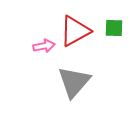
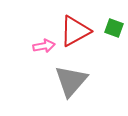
green square: rotated 18 degrees clockwise
gray triangle: moved 3 px left, 1 px up
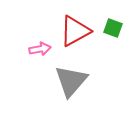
green square: moved 1 px left
pink arrow: moved 4 px left, 3 px down
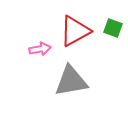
gray triangle: rotated 39 degrees clockwise
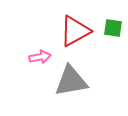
green square: rotated 12 degrees counterclockwise
pink arrow: moved 8 px down
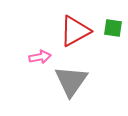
gray triangle: rotated 45 degrees counterclockwise
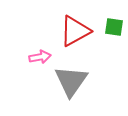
green square: moved 1 px right, 1 px up
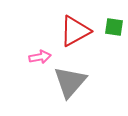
gray triangle: moved 1 px left, 1 px down; rotated 6 degrees clockwise
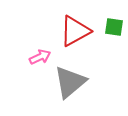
pink arrow: rotated 15 degrees counterclockwise
gray triangle: rotated 9 degrees clockwise
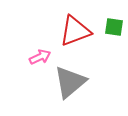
red triangle: rotated 8 degrees clockwise
